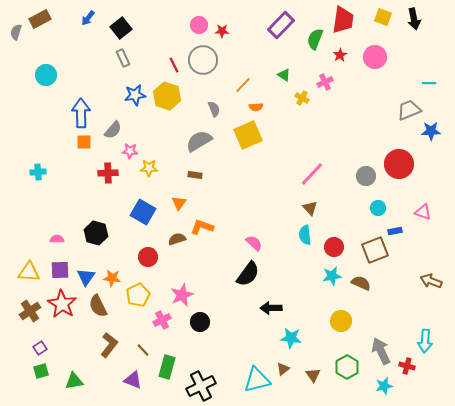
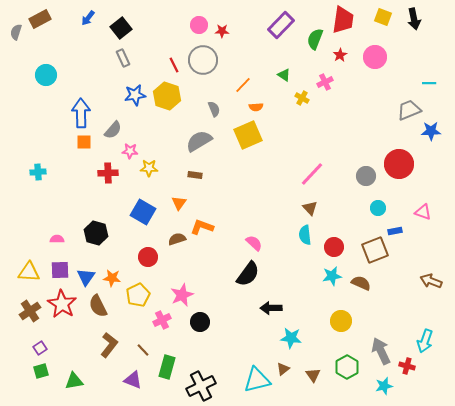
cyan arrow at (425, 341): rotated 15 degrees clockwise
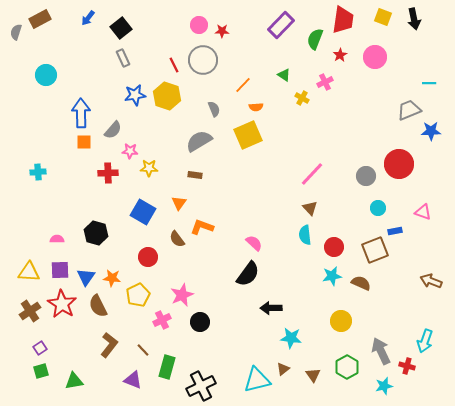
brown semicircle at (177, 239): rotated 108 degrees counterclockwise
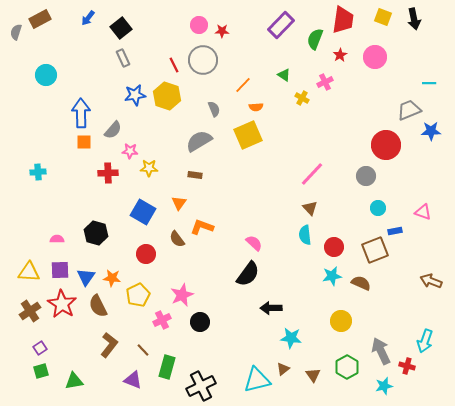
red circle at (399, 164): moved 13 px left, 19 px up
red circle at (148, 257): moved 2 px left, 3 px up
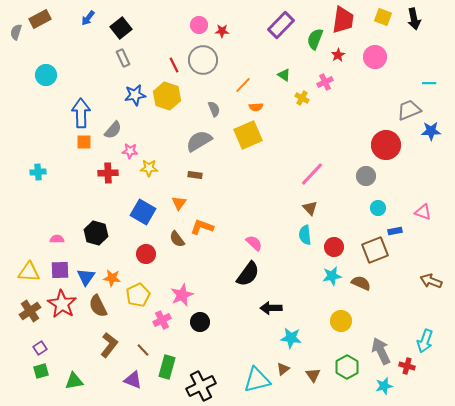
red star at (340, 55): moved 2 px left
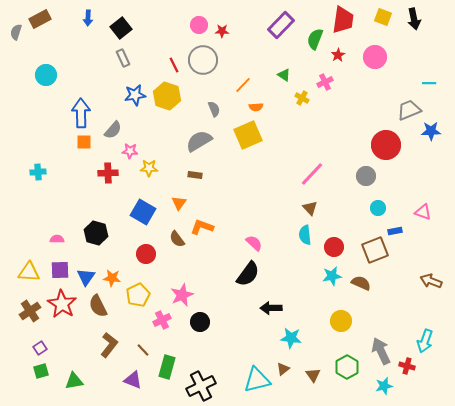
blue arrow at (88, 18): rotated 35 degrees counterclockwise
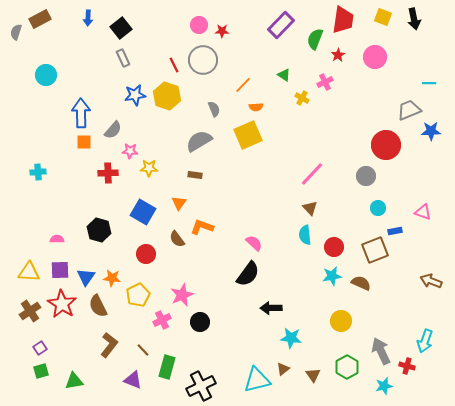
black hexagon at (96, 233): moved 3 px right, 3 px up
